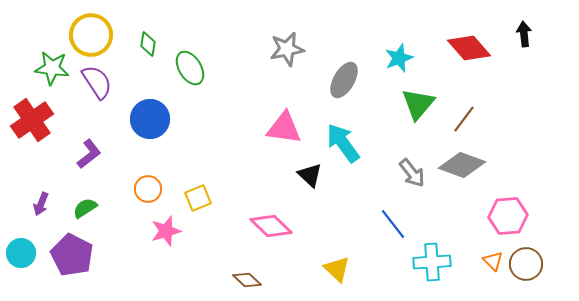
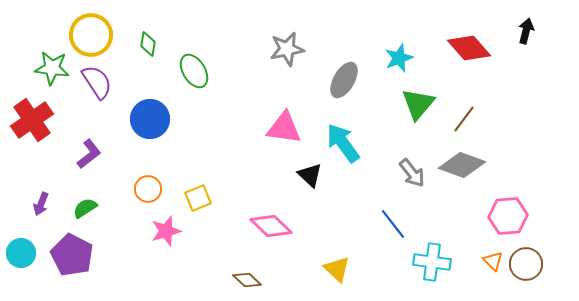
black arrow: moved 2 px right, 3 px up; rotated 20 degrees clockwise
green ellipse: moved 4 px right, 3 px down
cyan cross: rotated 12 degrees clockwise
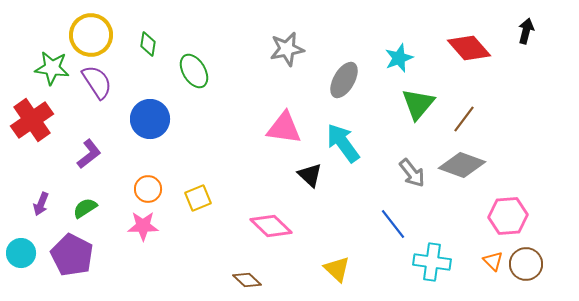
pink star: moved 23 px left, 5 px up; rotated 16 degrees clockwise
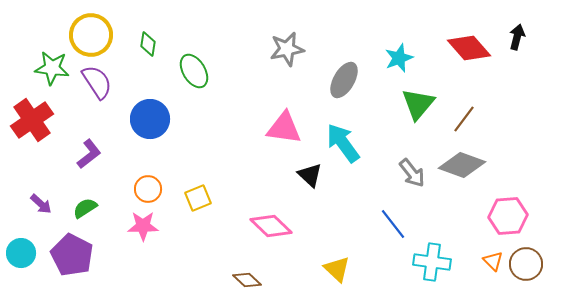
black arrow: moved 9 px left, 6 px down
purple arrow: rotated 70 degrees counterclockwise
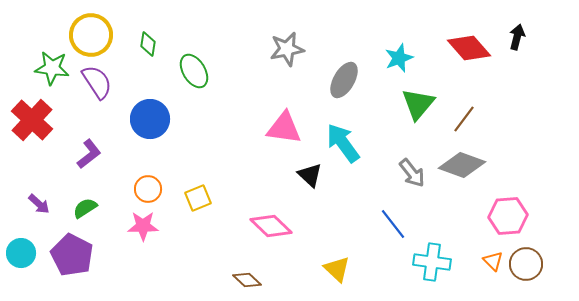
red cross: rotated 12 degrees counterclockwise
purple arrow: moved 2 px left
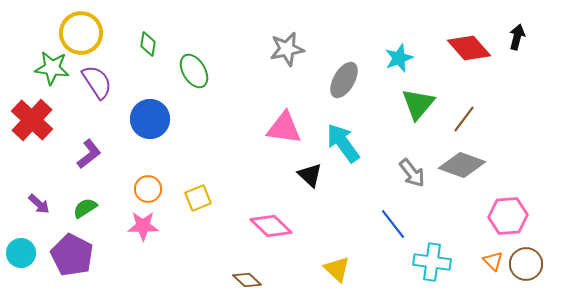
yellow circle: moved 10 px left, 2 px up
